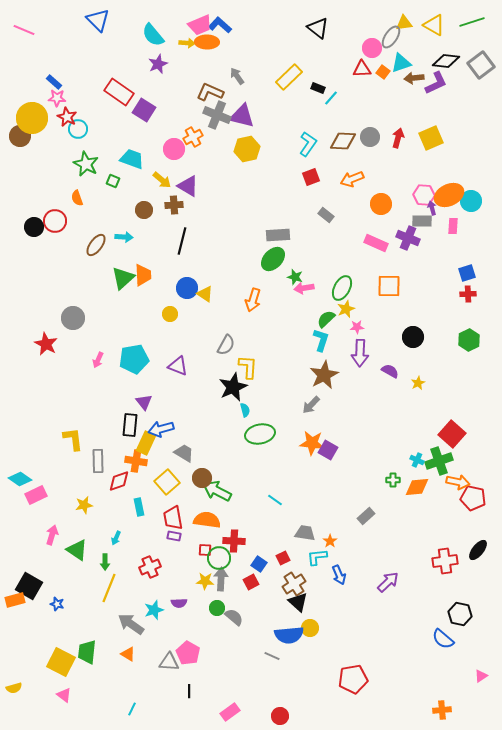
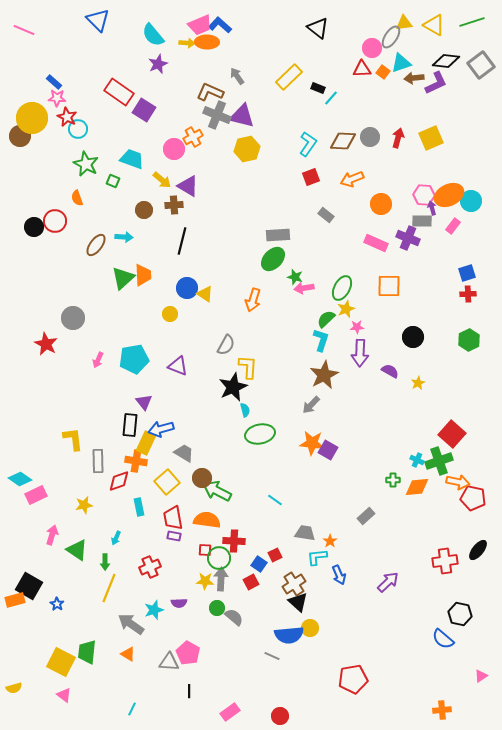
pink rectangle at (453, 226): rotated 35 degrees clockwise
red square at (283, 558): moved 8 px left, 3 px up
blue star at (57, 604): rotated 16 degrees clockwise
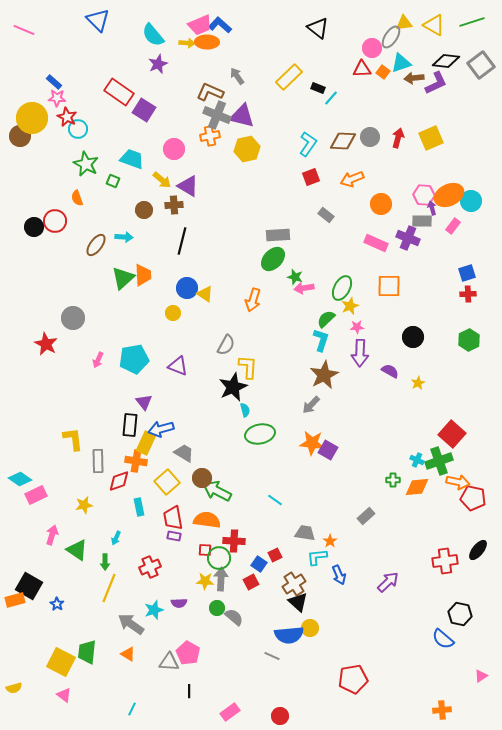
orange cross at (193, 137): moved 17 px right, 1 px up; rotated 18 degrees clockwise
yellow star at (346, 309): moved 4 px right, 3 px up
yellow circle at (170, 314): moved 3 px right, 1 px up
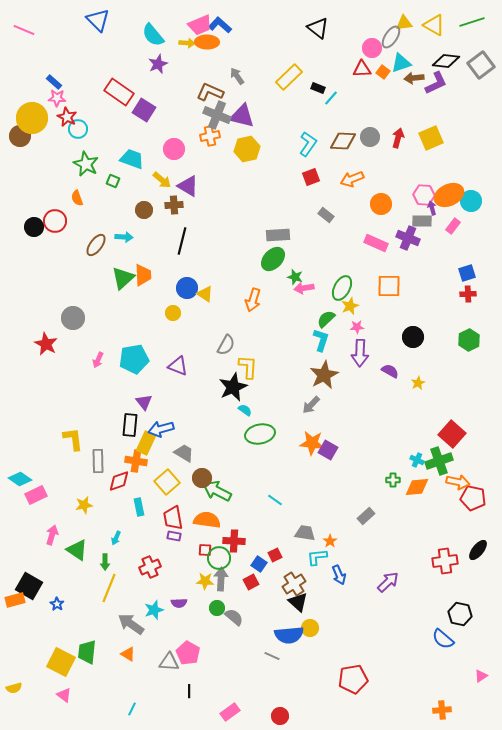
cyan semicircle at (245, 410): rotated 40 degrees counterclockwise
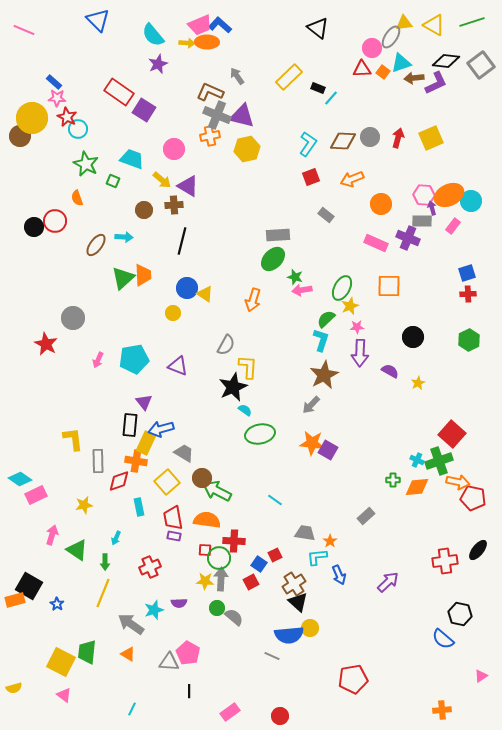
pink arrow at (304, 288): moved 2 px left, 2 px down
yellow line at (109, 588): moved 6 px left, 5 px down
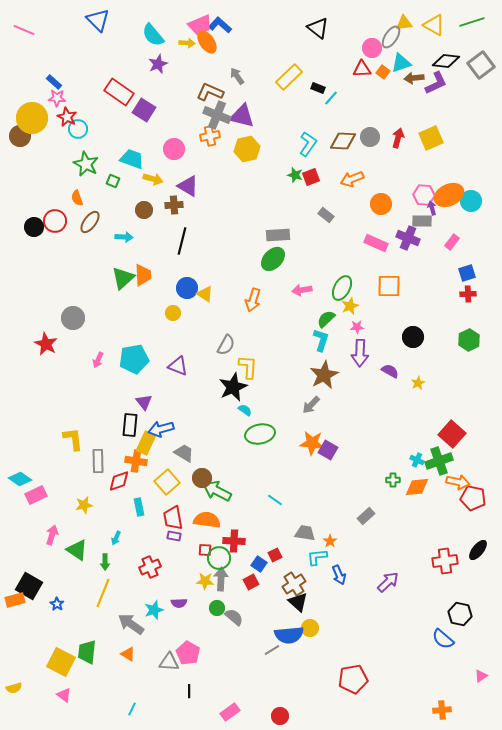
orange ellipse at (207, 42): rotated 55 degrees clockwise
yellow arrow at (162, 180): moved 9 px left, 1 px up; rotated 24 degrees counterclockwise
pink rectangle at (453, 226): moved 1 px left, 16 px down
brown ellipse at (96, 245): moved 6 px left, 23 px up
green star at (295, 277): moved 102 px up
gray line at (272, 656): moved 6 px up; rotated 56 degrees counterclockwise
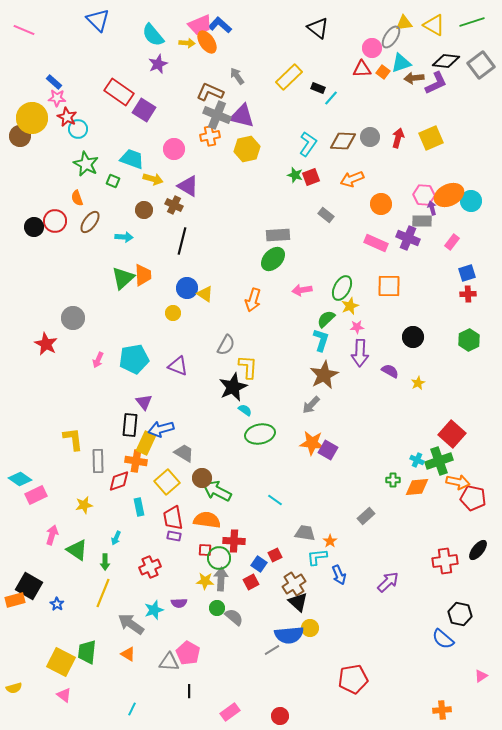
brown cross at (174, 205): rotated 30 degrees clockwise
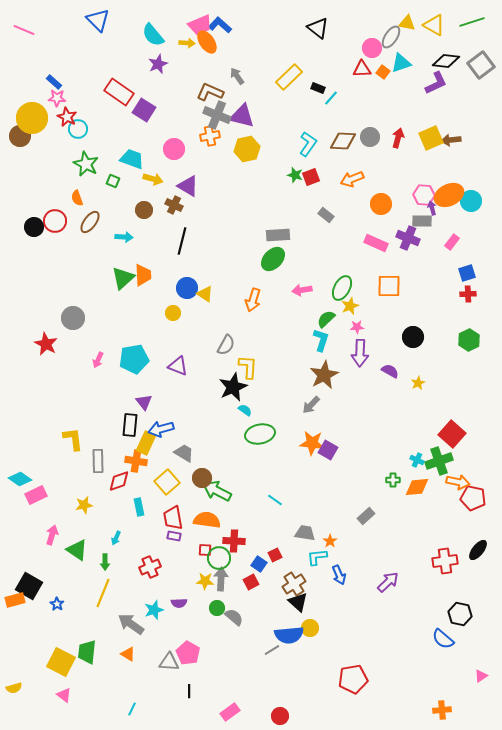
yellow triangle at (404, 23): moved 3 px right; rotated 18 degrees clockwise
brown arrow at (414, 78): moved 37 px right, 62 px down
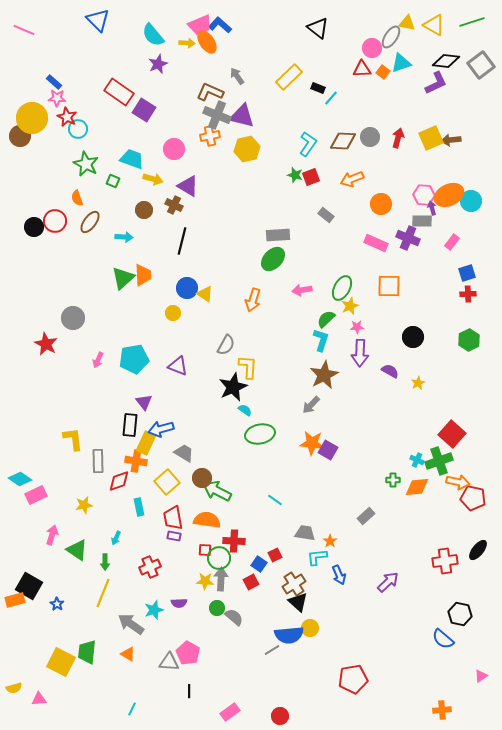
pink triangle at (64, 695): moved 25 px left, 4 px down; rotated 42 degrees counterclockwise
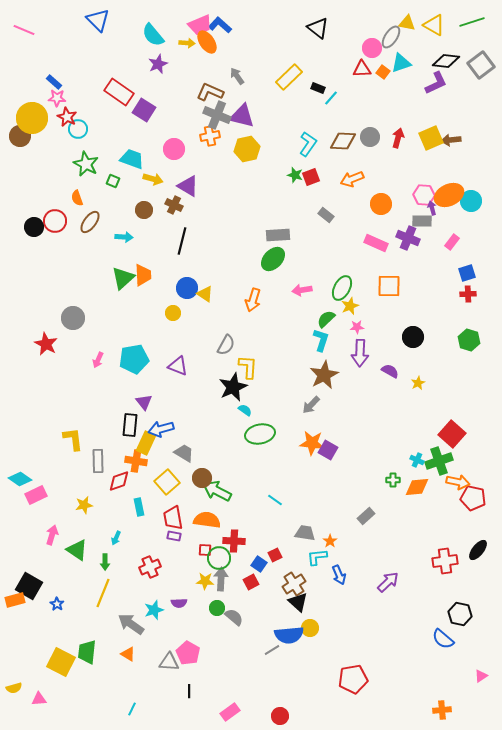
green hexagon at (469, 340): rotated 15 degrees counterclockwise
